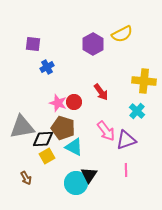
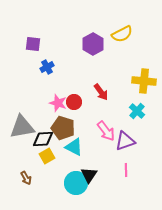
purple triangle: moved 1 px left, 1 px down
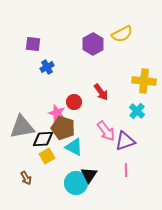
pink star: moved 1 px left, 10 px down
